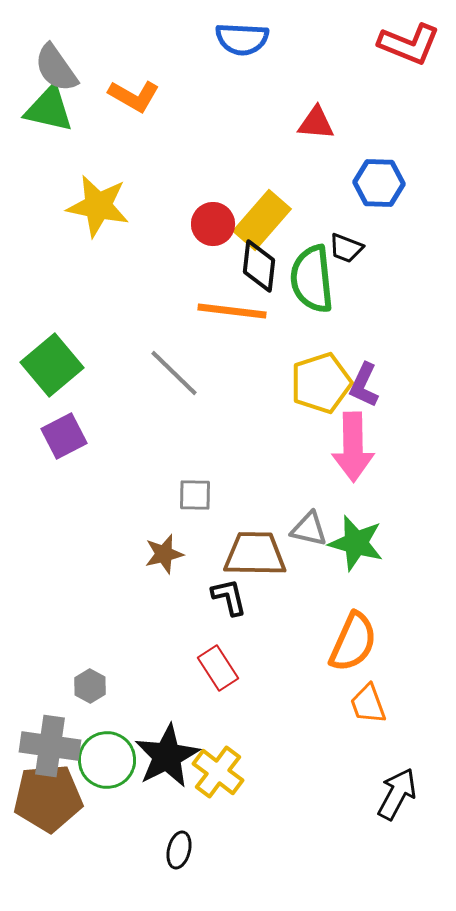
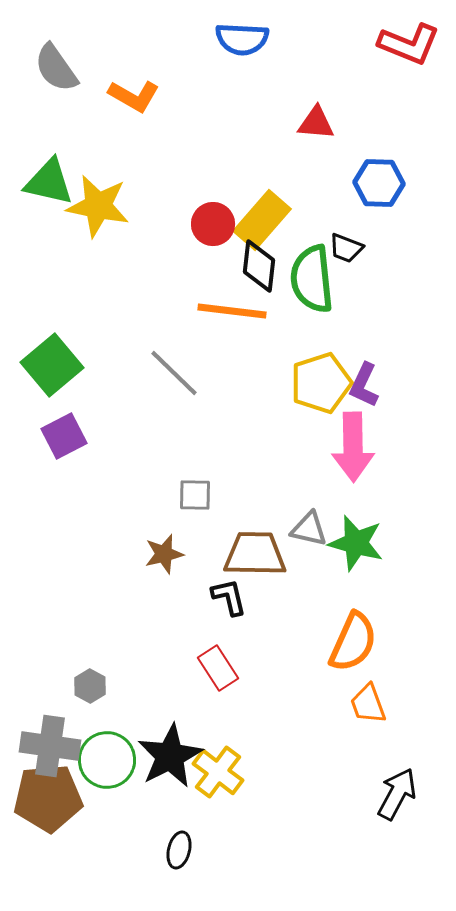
green triangle: moved 73 px down
black star: moved 3 px right
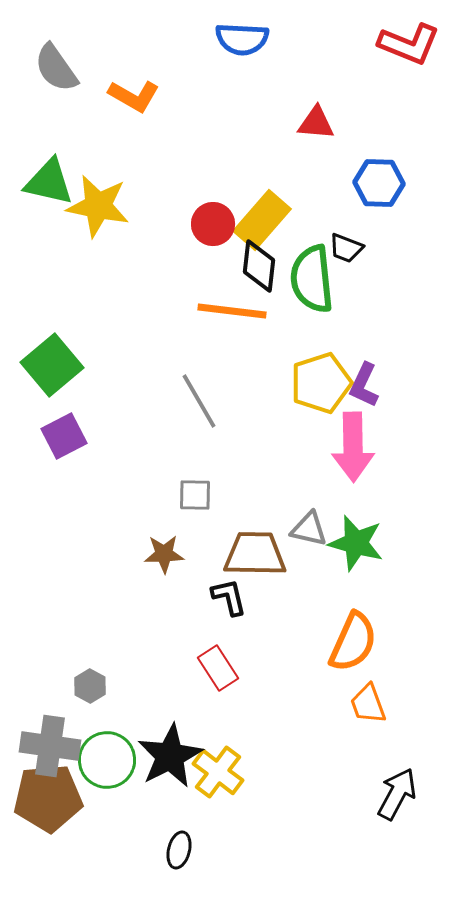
gray line: moved 25 px right, 28 px down; rotated 16 degrees clockwise
brown star: rotated 12 degrees clockwise
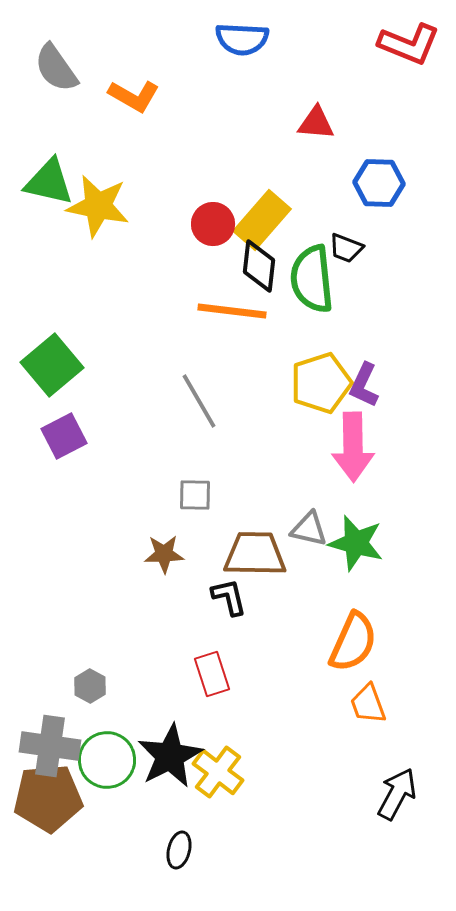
red rectangle: moved 6 px left, 6 px down; rotated 15 degrees clockwise
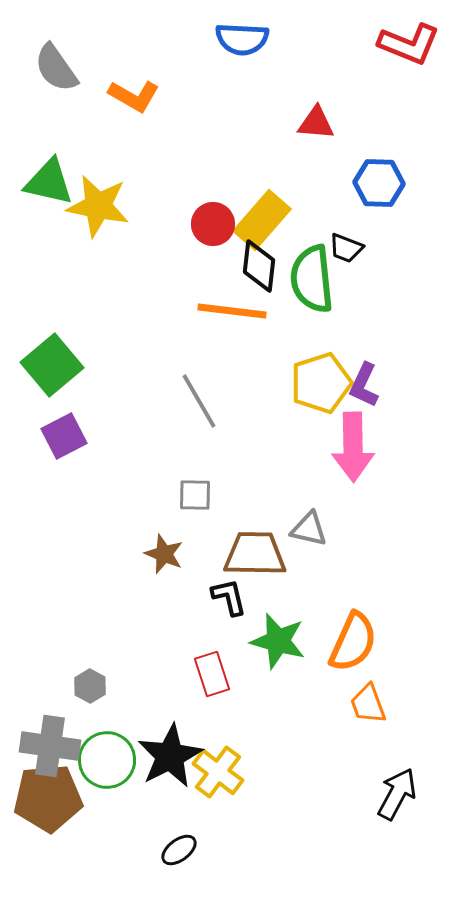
green star: moved 78 px left, 98 px down
brown star: rotated 24 degrees clockwise
black ellipse: rotated 39 degrees clockwise
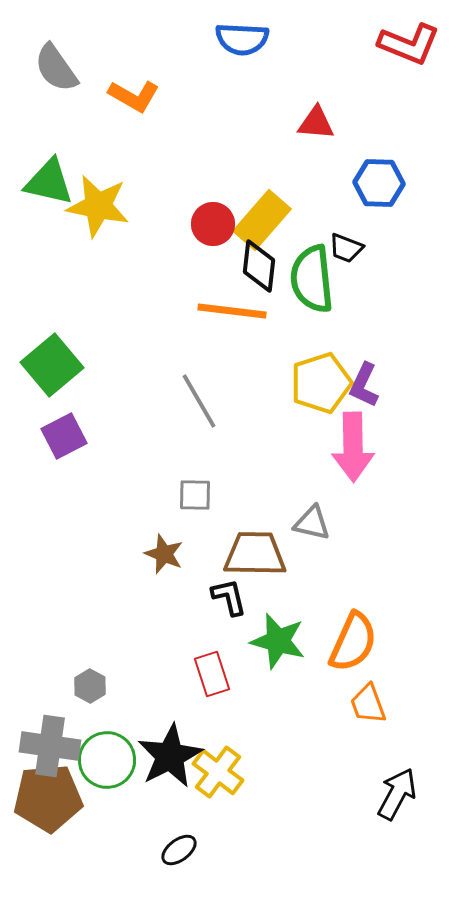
gray triangle: moved 3 px right, 6 px up
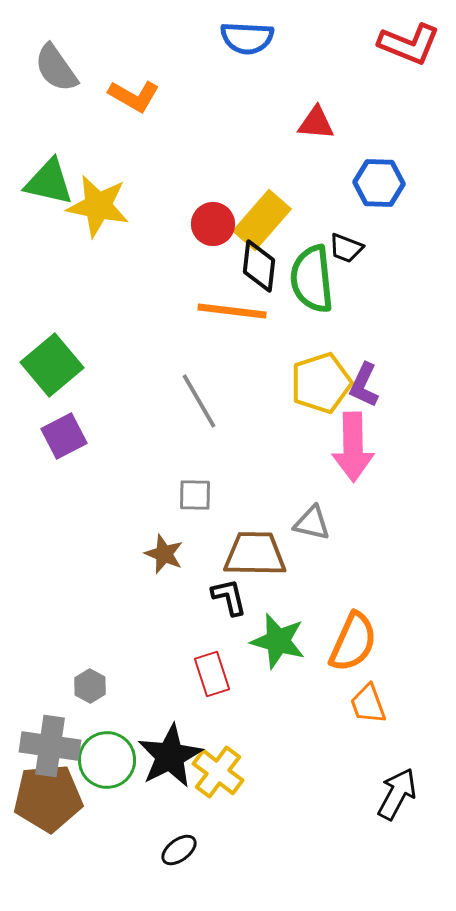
blue semicircle: moved 5 px right, 1 px up
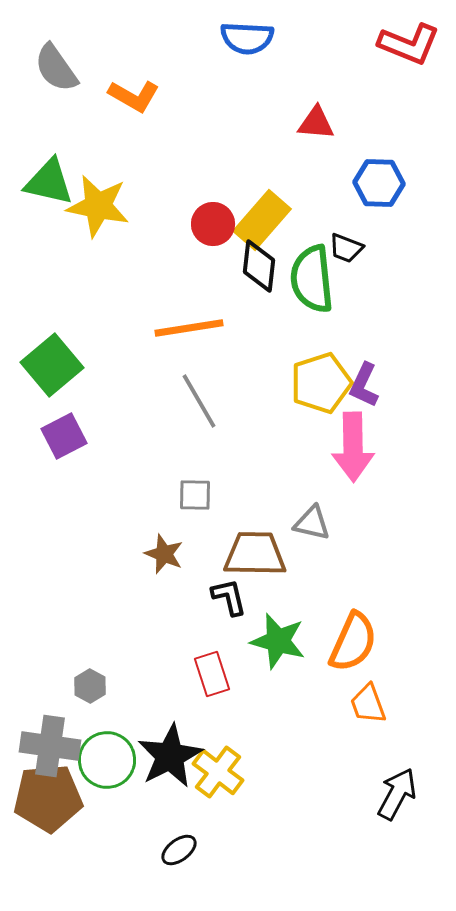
orange line: moved 43 px left, 17 px down; rotated 16 degrees counterclockwise
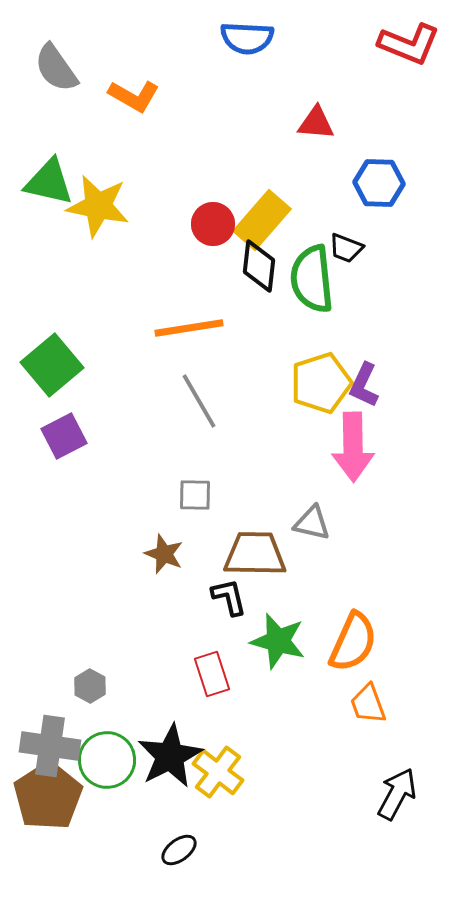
brown pentagon: moved 2 px up; rotated 28 degrees counterclockwise
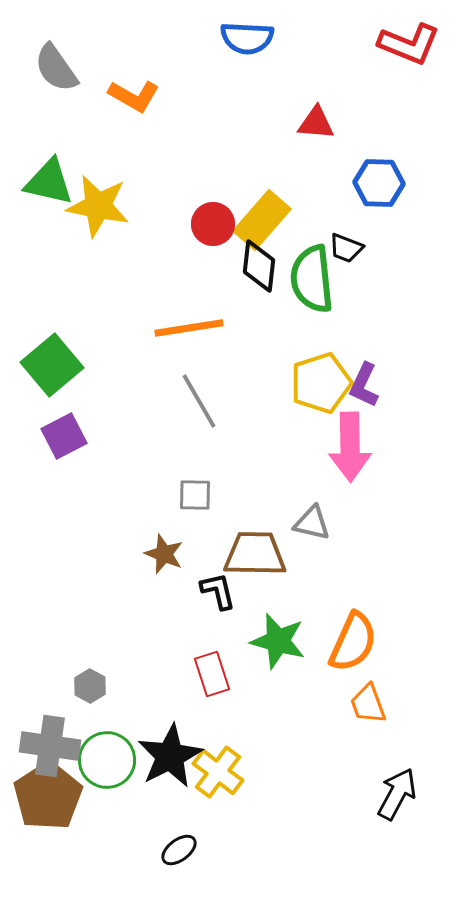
pink arrow: moved 3 px left
black L-shape: moved 11 px left, 6 px up
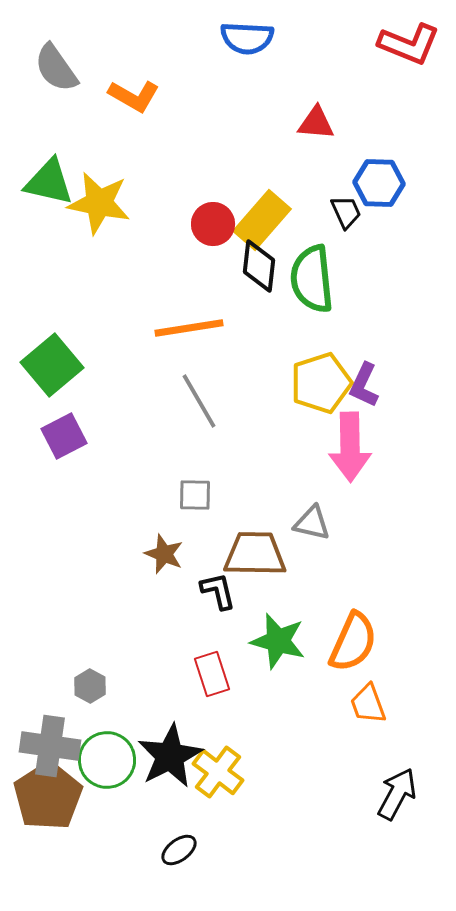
yellow star: moved 1 px right, 3 px up
black trapezoid: moved 36 px up; rotated 135 degrees counterclockwise
